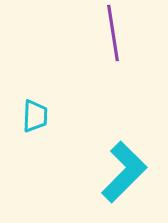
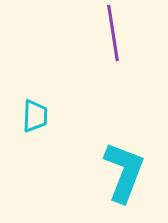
cyan L-shape: rotated 24 degrees counterclockwise
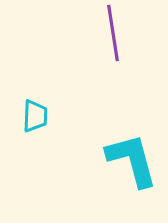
cyan L-shape: moved 8 px right, 12 px up; rotated 36 degrees counterclockwise
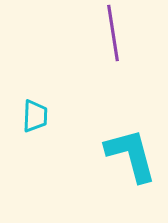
cyan L-shape: moved 1 px left, 5 px up
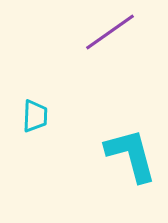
purple line: moved 3 px left, 1 px up; rotated 64 degrees clockwise
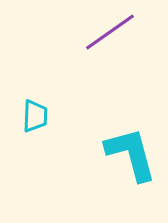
cyan L-shape: moved 1 px up
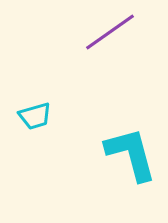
cyan trapezoid: rotated 72 degrees clockwise
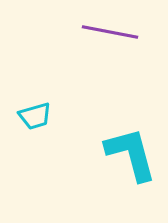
purple line: rotated 46 degrees clockwise
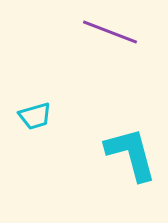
purple line: rotated 10 degrees clockwise
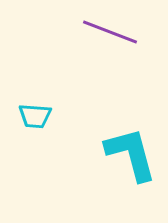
cyan trapezoid: rotated 20 degrees clockwise
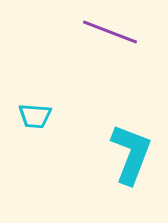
cyan L-shape: rotated 36 degrees clockwise
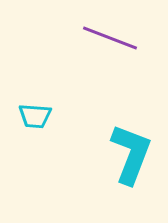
purple line: moved 6 px down
